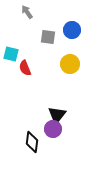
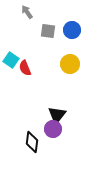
gray square: moved 6 px up
cyan square: moved 6 px down; rotated 21 degrees clockwise
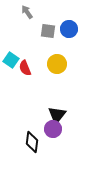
blue circle: moved 3 px left, 1 px up
yellow circle: moved 13 px left
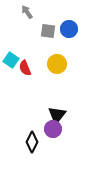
black diamond: rotated 20 degrees clockwise
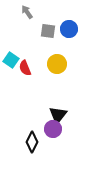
black triangle: moved 1 px right
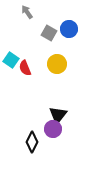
gray square: moved 1 px right, 2 px down; rotated 21 degrees clockwise
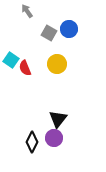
gray arrow: moved 1 px up
black triangle: moved 4 px down
purple circle: moved 1 px right, 9 px down
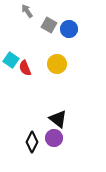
gray square: moved 8 px up
black triangle: rotated 30 degrees counterclockwise
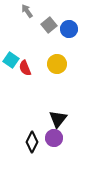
gray square: rotated 21 degrees clockwise
black triangle: rotated 30 degrees clockwise
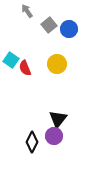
purple circle: moved 2 px up
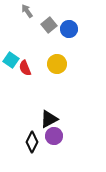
black triangle: moved 9 px left; rotated 24 degrees clockwise
